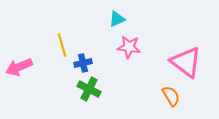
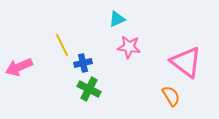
yellow line: rotated 10 degrees counterclockwise
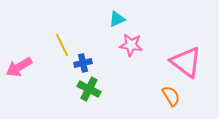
pink star: moved 2 px right, 2 px up
pink arrow: rotated 8 degrees counterclockwise
